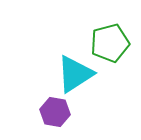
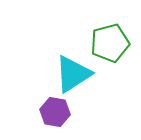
cyan triangle: moved 2 px left
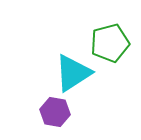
cyan triangle: moved 1 px up
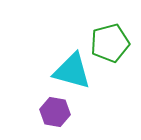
cyan triangle: moved 1 px left, 2 px up; rotated 48 degrees clockwise
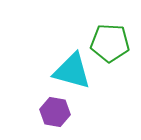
green pentagon: rotated 18 degrees clockwise
